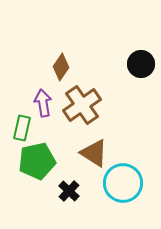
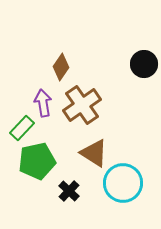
black circle: moved 3 px right
green rectangle: rotated 30 degrees clockwise
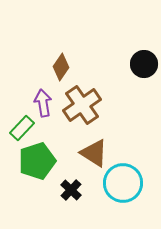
green pentagon: rotated 6 degrees counterclockwise
black cross: moved 2 px right, 1 px up
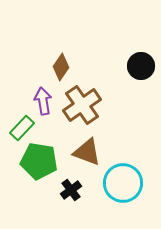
black circle: moved 3 px left, 2 px down
purple arrow: moved 2 px up
brown triangle: moved 7 px left, 1 px up; rotated 12 degrees counterclockwise
green pentagon: moved 2 px right; rotated 27 degrees clockwise
black cross: rotated 10 degrees clockwise
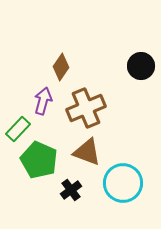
purple arrow: rotated 24 degrees clockwise
brown cross: moved 4 px right, 3 px down; rotated 12 degrees clockwise
green rectangle: moved 4 px left, 1 px down
green pentagon: moved 1 px up; rotated 15 degrees clockwise
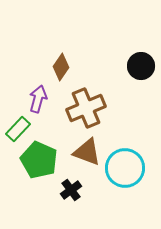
purple arrow: moved 5 px left, 2 px up
cyan circle: moved 2 px right, 15 px up
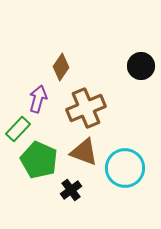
brown triangle: moved 3 px left
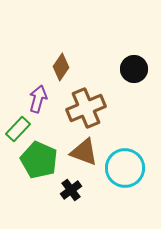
black circle: moved 7 px left, 3 px down
